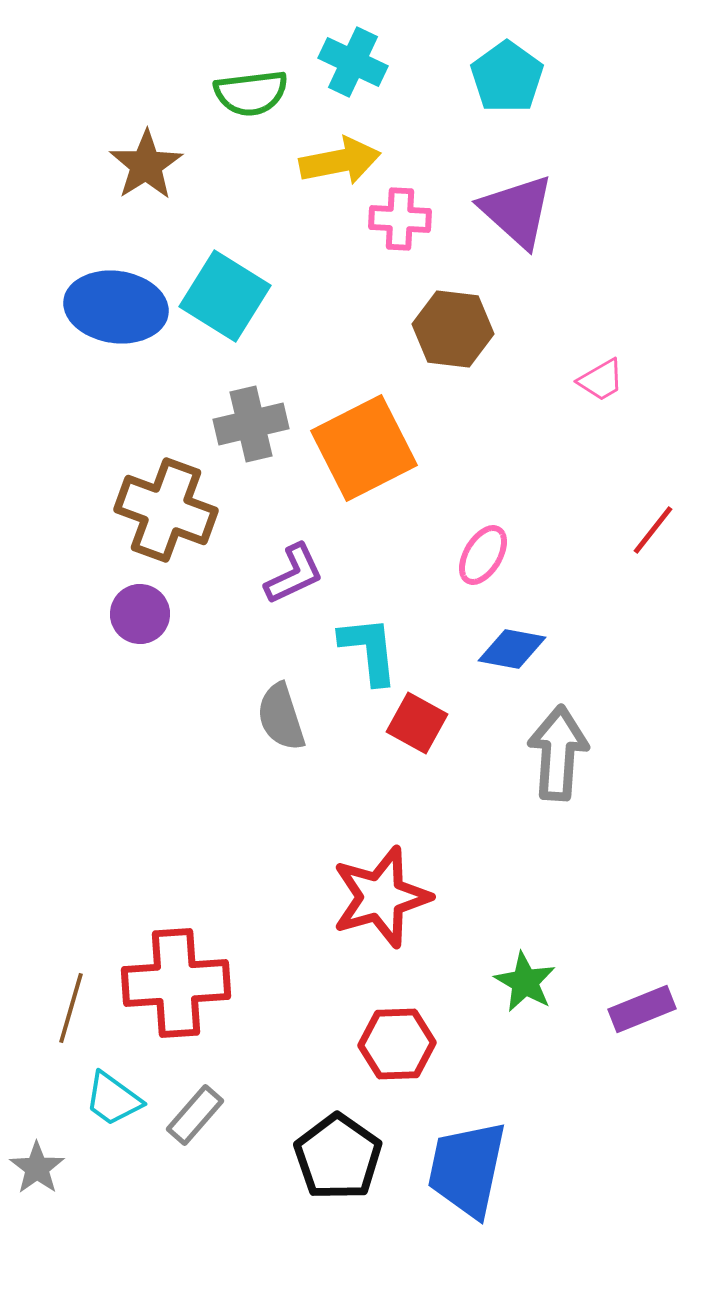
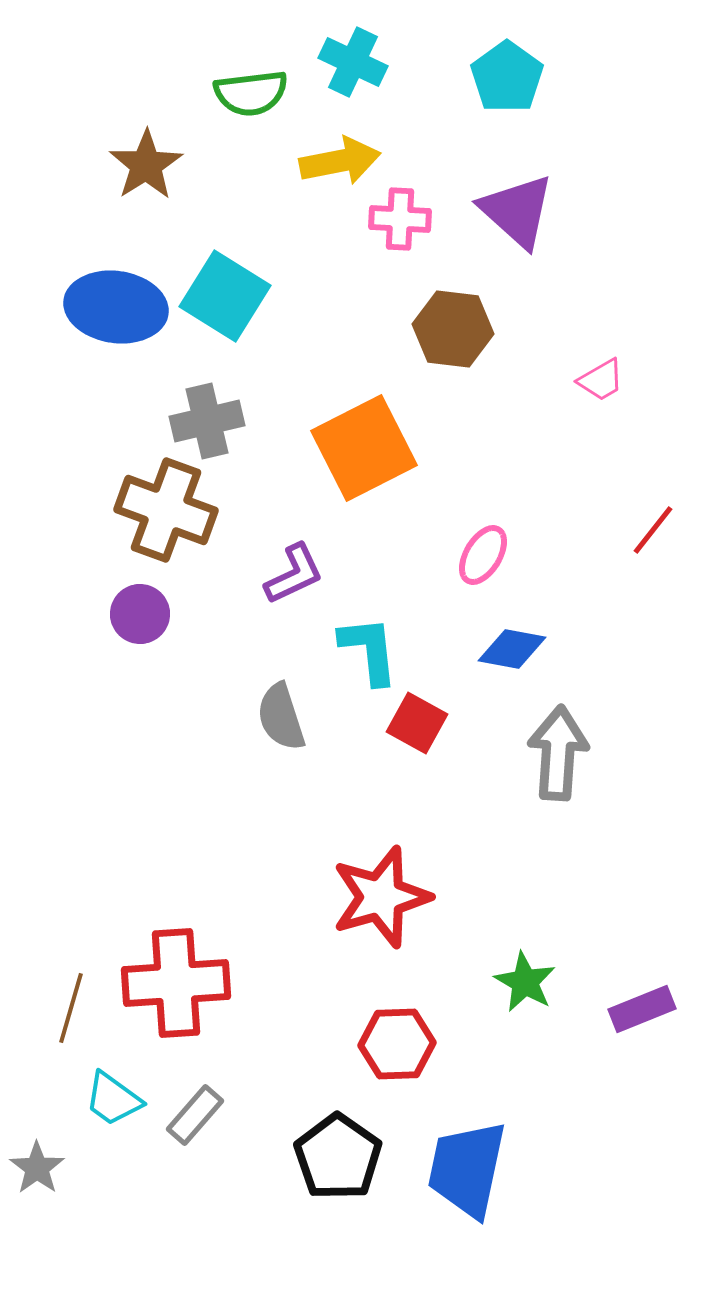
gray cross: moved 44 px left, 3 px up
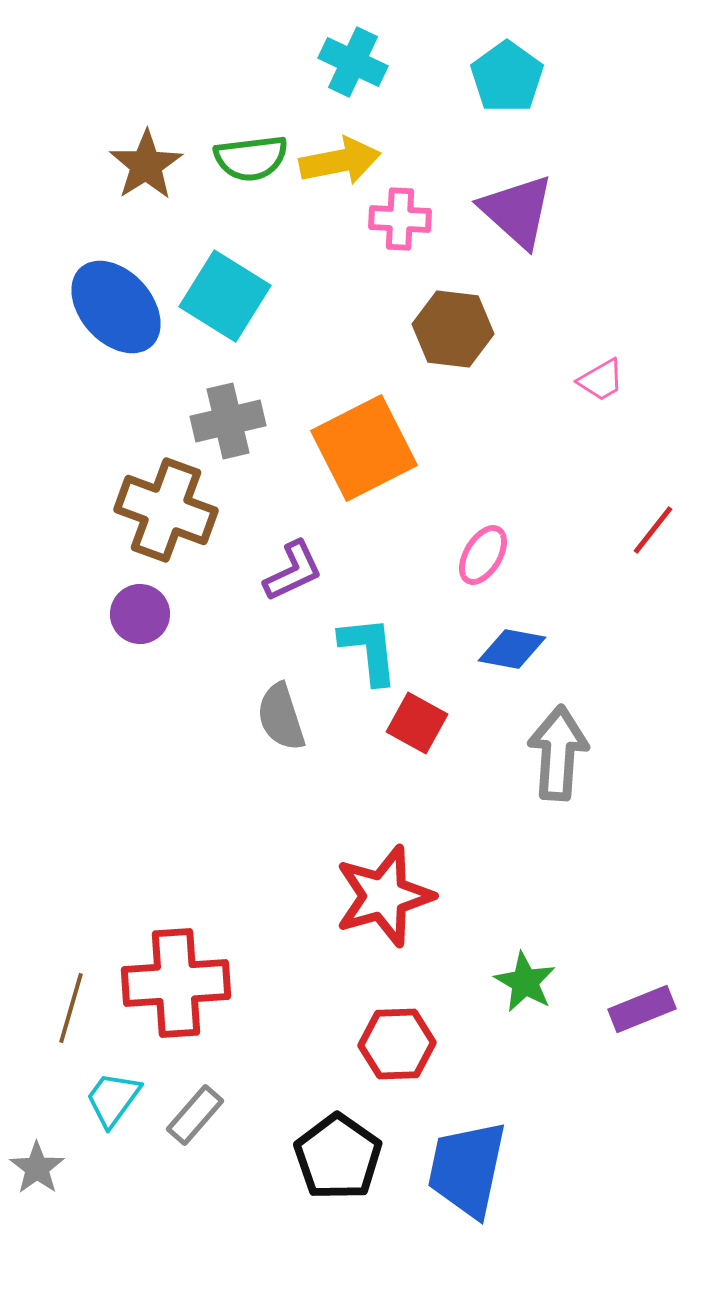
green semicircle: moved 65 px down
blue ellipse: rotated 40 degrees clockwise
gray cross: moved 21 px right
purple L-shape: moved 1 px left, 3 px up
red star: moved 3 px right, 1 px up
cyan trapezoid: rotated 90 degrees clockwise
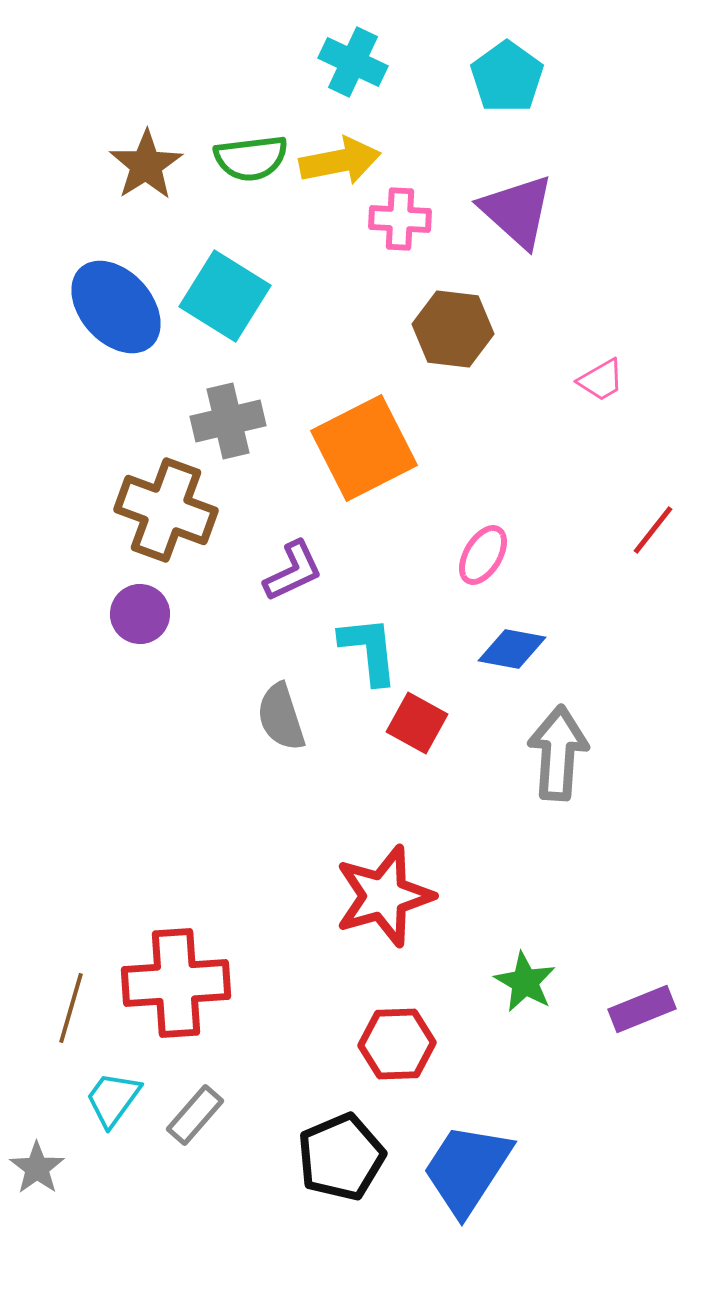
black pentagon: moved 3 px right; rotated 14 degrees clockwise
blue trapezoid: rotated 21 degrees clockwise
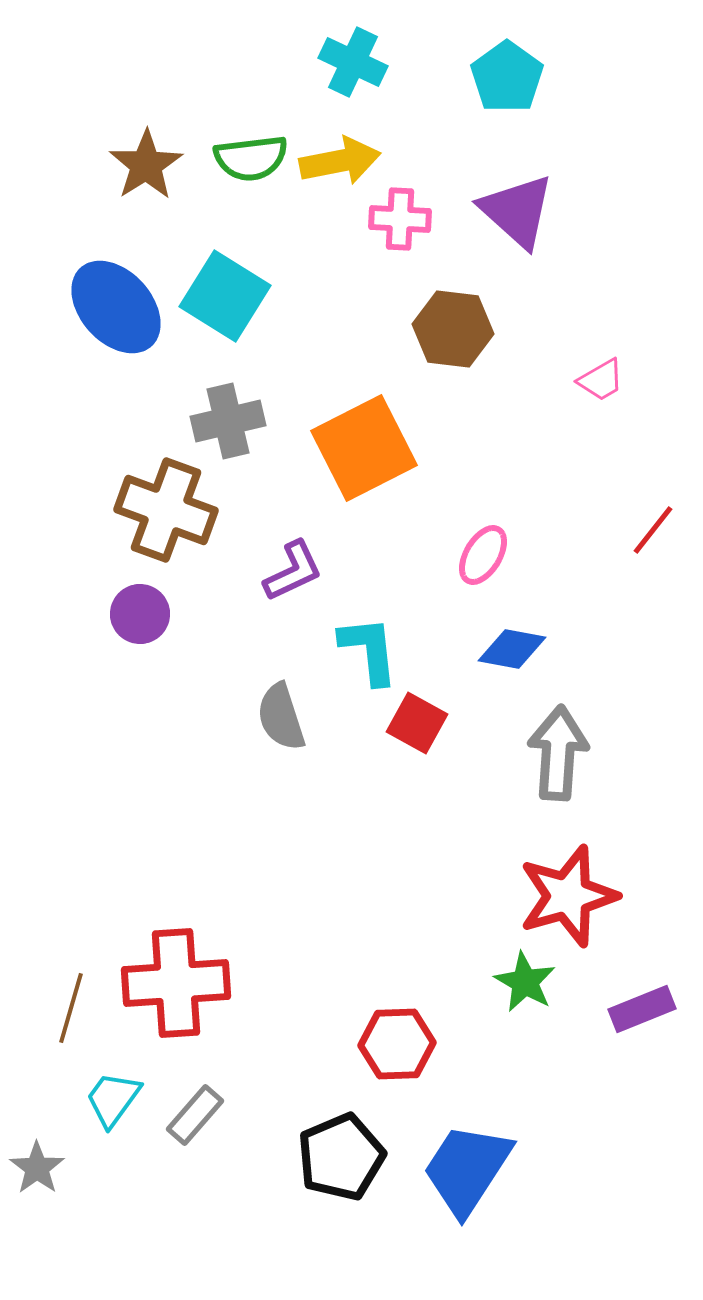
red star: moved 184 px right
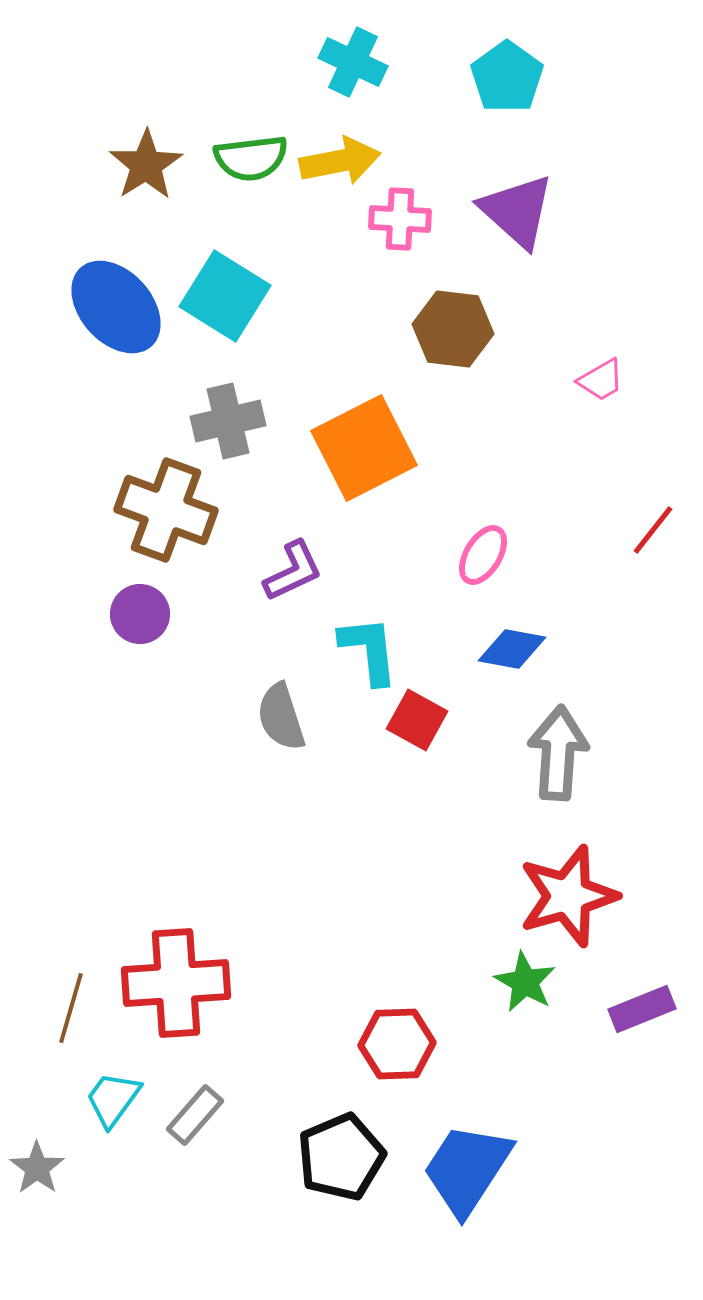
red square: moved 3 px up
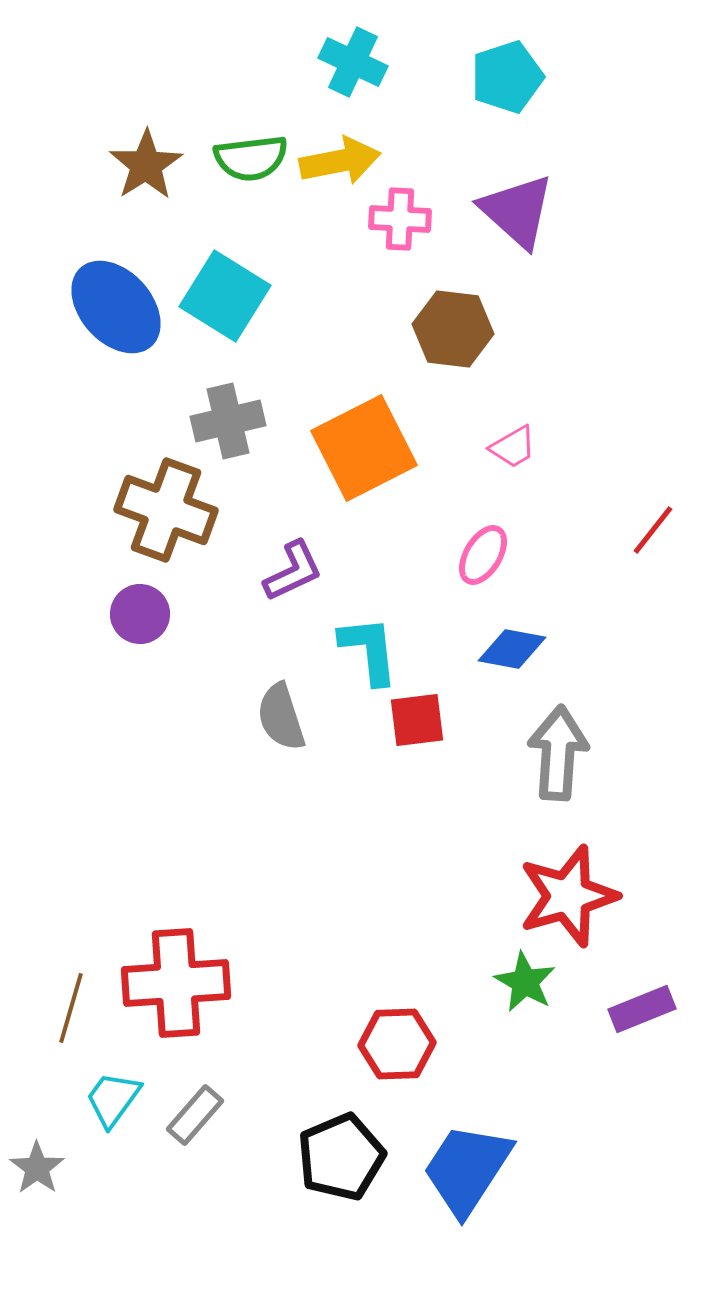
cyan pentagon: rotated 18 degrees clockwise
pink trapezoid: moved 88 px left, 67 px down
red square: rotated 36 degrees counterclockwise
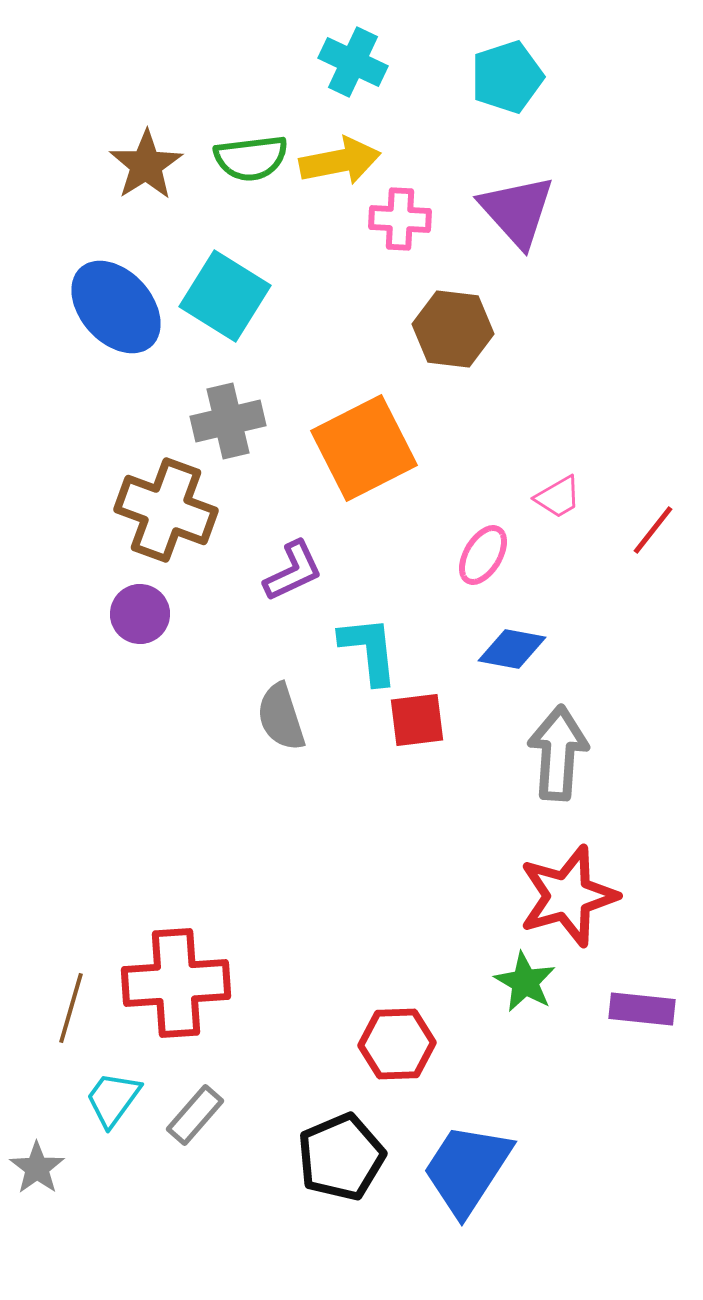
purple triangle: rotated 6 degrees clockwise
pink trapezoid: moved 45 px right, 50 px down
purple rectangle: rotated 28 degrees clockwise
